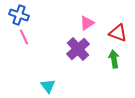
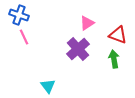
red triangle: moved 2 px down
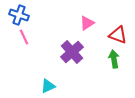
purple cross: moved 6 px left, 3 px down
cyan triangle: rotated 42 degrees clockwise
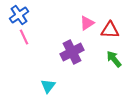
blue cross: rotated 36 degrees clockwise
red triangle: moved 8 px left, 5 px up; rotated 18 degrees counterclockwise
purple cross: rotated 15 degrees clockwise
green arrow: rotated 30 degrees counterclockwise
cyan triangle: rotated 28 degrees counterclockwise
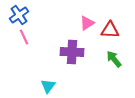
purple cross: rotated 30 degrees clockwise
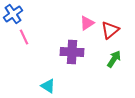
blue cross: moved 6 px left, 1 px up
red triangle: rotated 42 degrees counterclockwise
green arrow: rotated 72 degrees clockwise
cyan triangle: rotated 35 degrees counterclockwise
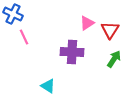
blue cross: rotated 30 degrees counterclockwise
red triangle: rotated 18 degrees counterclockwise
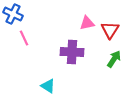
pink triangle: rotated 21 degrees clockwise
pink line: moved 1 px down
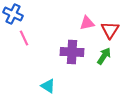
green arrow: moved 10 px left, 3 px up
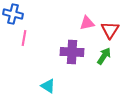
blue cross: rotated 12 degrees counterclockwise
pink line: rotated 35 degrees clockwise
